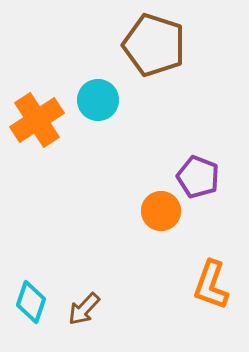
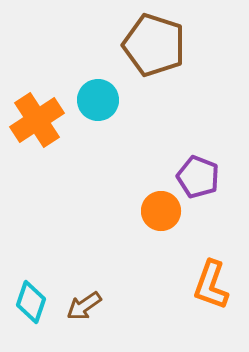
brown arrow: moved 3 px up; rotated 12 degrees clockwise
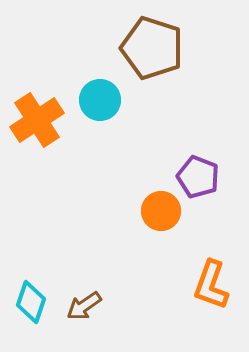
brown pentagon: moved 2 px left, 3 px down
cyan circle: moved 2 px right
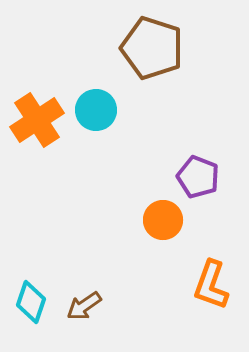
cyan circle: moved 4 px left, 10 px down
orange circle: moved 2 px right, 9 px down
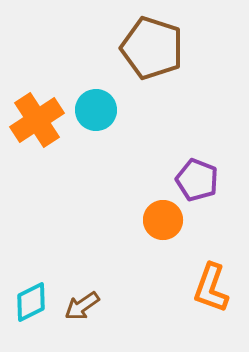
purple pentagon: moved 1 px left, 3 px down
orange L-shape: moved 3 px down
cyan diamond: rotated 45 degrees clockwise
brown arrow: moved 2 px left
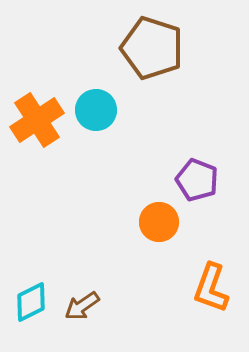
orange circle: moved 4 px left, 2 px down
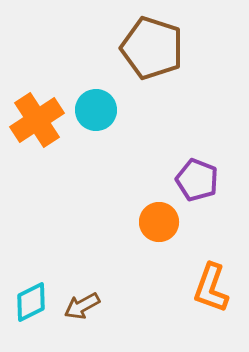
brown arrow: rotated 6 degrees clockwise
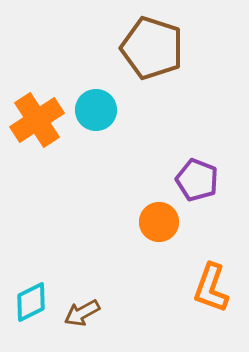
brown arrow: moved 7 px down
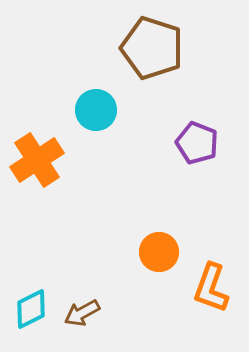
orange cross: moved 40 px down
purple pentagon: moved 37 px up
orange circle: moved 30 px down
cyan diamond: moved 7 px down
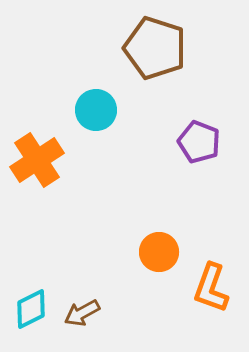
brown pentagon: moved 3 px right
purple pentagon: moved 2 px right, 1 px up
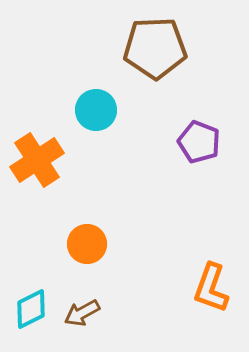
brown pentagon: rotated 20 degrees counterclockwise
orange circle: moved 72 px left, 8 px up
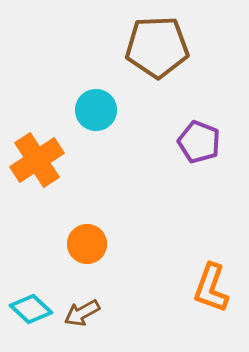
brown pentagon: moved 2 px right, 1 px up
cyan diamond: rotated 69 degrees clockwise
